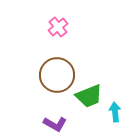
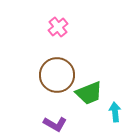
green trapezoid: moved 3 px up
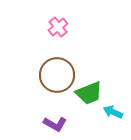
cyan arrow: moved 2 px left; rotated 60 degrees counterclockwise
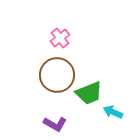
pink cross: moved 2 px right, 11 px down
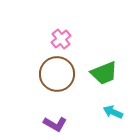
pink cross: moved 1 px right, 1 px down
brown circle: moved 1 px up
green trapezoid: moved 15 px right, 20 px up
